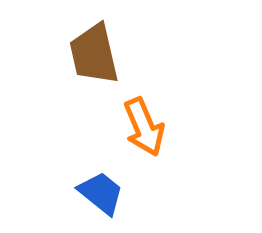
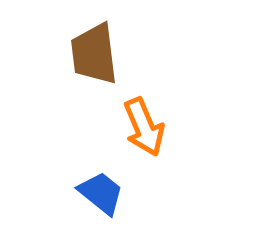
brown trapezoid: rotated 6 degrees clockwise
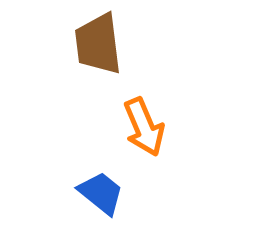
brown trapezoid: moved 4 px right, 10 px up
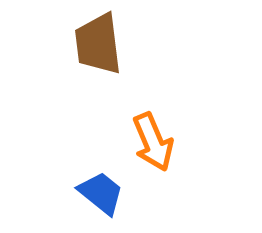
orange arrow: moved 9 px right, 15 px down
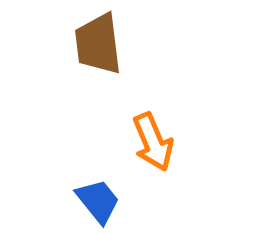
blue trapezoid: moved 3 px left, 8 px down; rotated 12 degrees clockwise
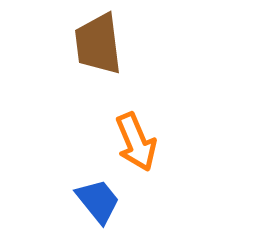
orange arrow: moved 17 px left
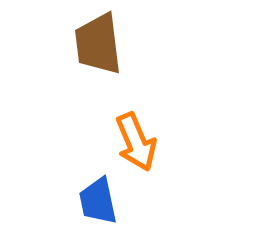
blue trapezoid: rotated 153 degrees counterclockwise
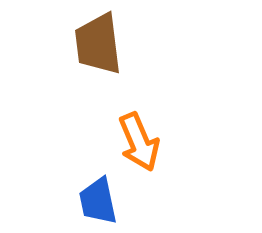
orange arrow: moved 3 px right
